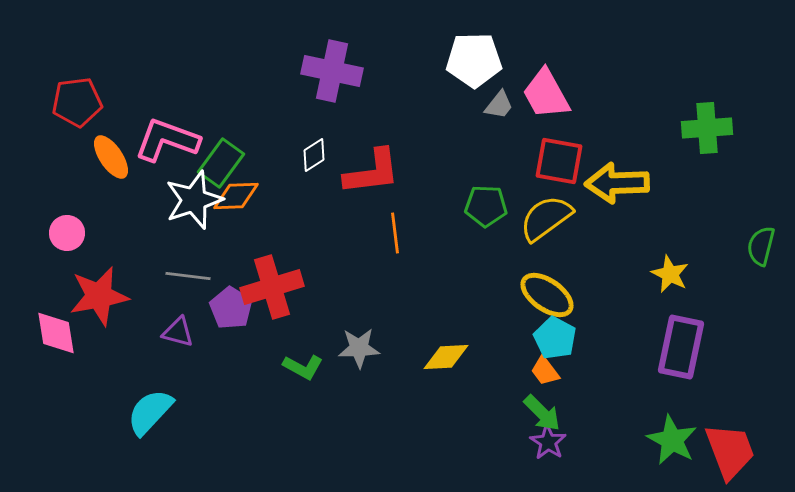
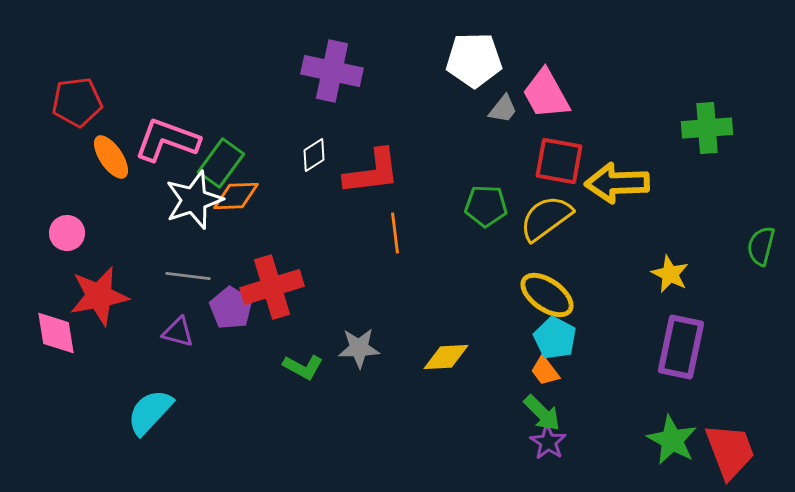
gray trapezoid: moved 4 px right, 4 px down
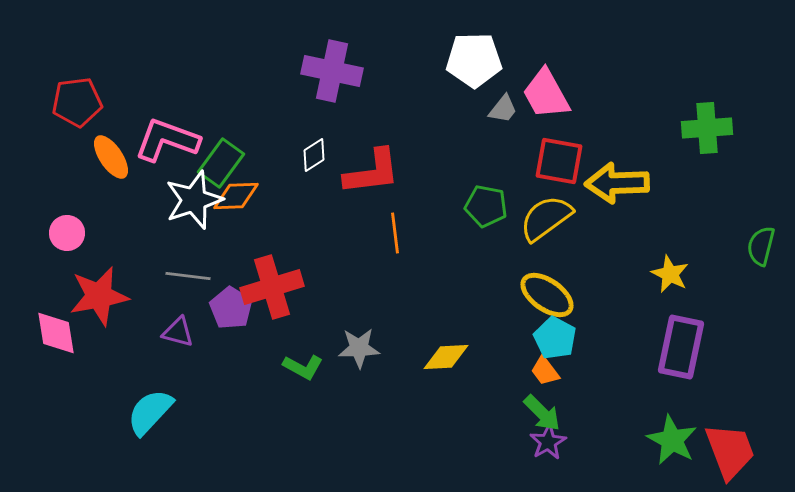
green pentagon: rotated 9 degrees clockwise
purple star: rotated 9 degrees clockwise
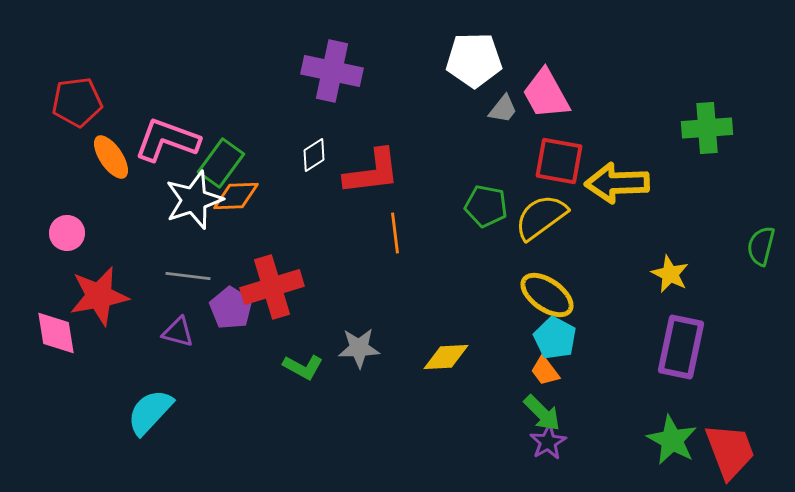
yellow semicircle: moved 5 px left, 1 px up
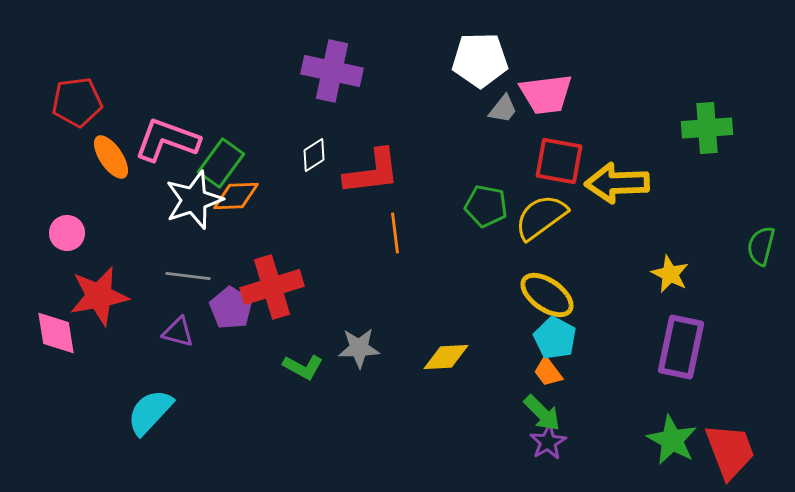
white pentagon: moved 6 px right
pink trapezoid: rotated 68 degrees counterclockwise
orange trapezoid: moved 3 px right, 1 px down
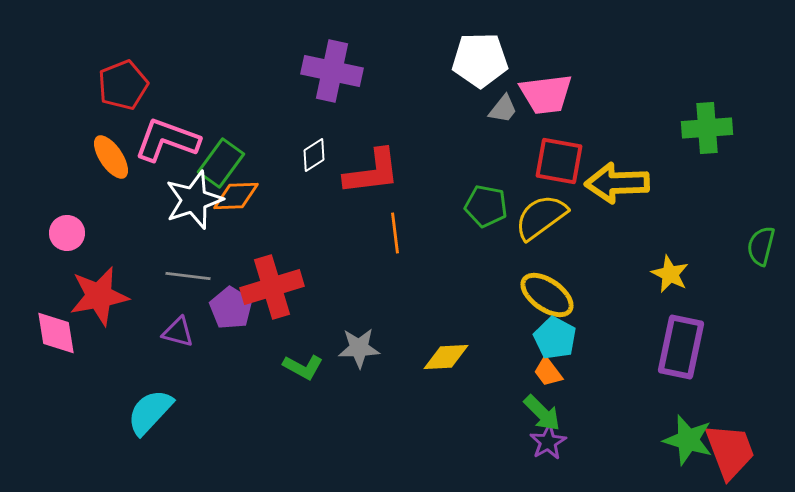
red pentagon: moved 46 px right, 17 px up; rotated 15 degrees counterclockwise
green star: moved 16 px right; rotated 12 degrees counterclockwise
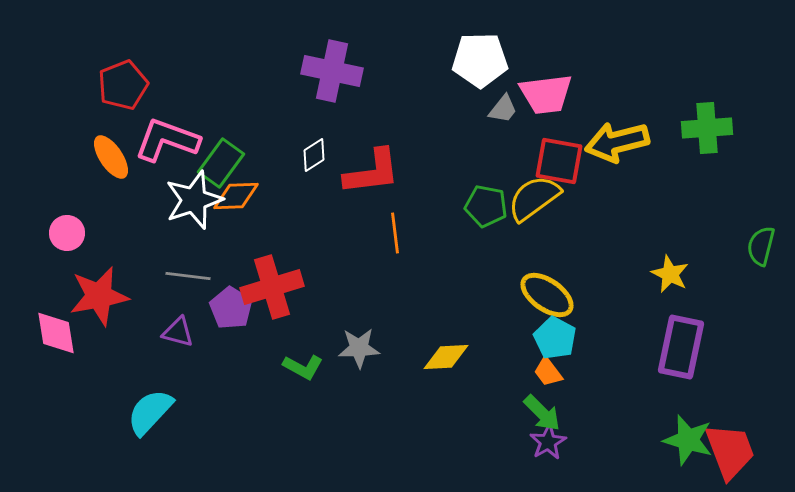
yellow arrow: moved 41 px up; rotated 12 degrees counterclockwise
yellow semicircle: moved 7 px left, 19 px up
